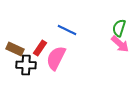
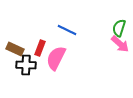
red rectangle: rotated 14 degrees counterclockwise
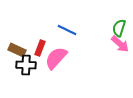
brown rectangle: moved 2 px right, 1 px down
pink semicircle: rotated 15 degrees clockwise
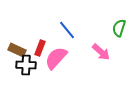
blue line: rotated 24 degrees clockwise
pink arrow: moved 19 px left, 8 px down
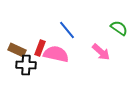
green semicircle: rotated 108 degrees clockwise
pink semicircle: moved 4 px up; rotated 60 degrees clockwise
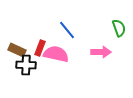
green semicircle: rotated 36 degrees clockwise
pink arrow: rotated 42 degrees counterclockwise
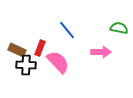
green semicircle: rotated 60 degrees counterclockwise
pink semicircle: moved 2 px right, 8 px down; rotated 35 degrees clockwise
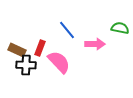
green semicircle: moved 1 px right
pink arrow: moved 6 px left, 8 px up
pink semicircle: moved 1 px right
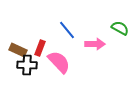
green semicircle: rotated 18 degrees clockwise
brown rectangle: moved 1 px right
black cross: moved 1 px right
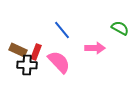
blue line: moved 5 px left
pink arrow: moved 4 px down
red rectangle: moved 4 px left, 4 px down
